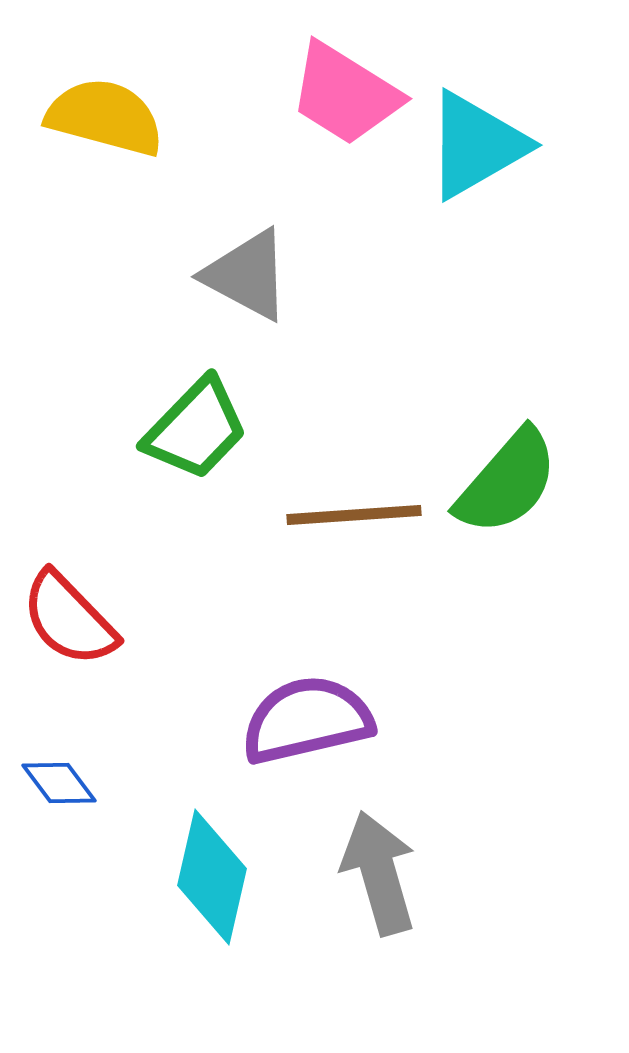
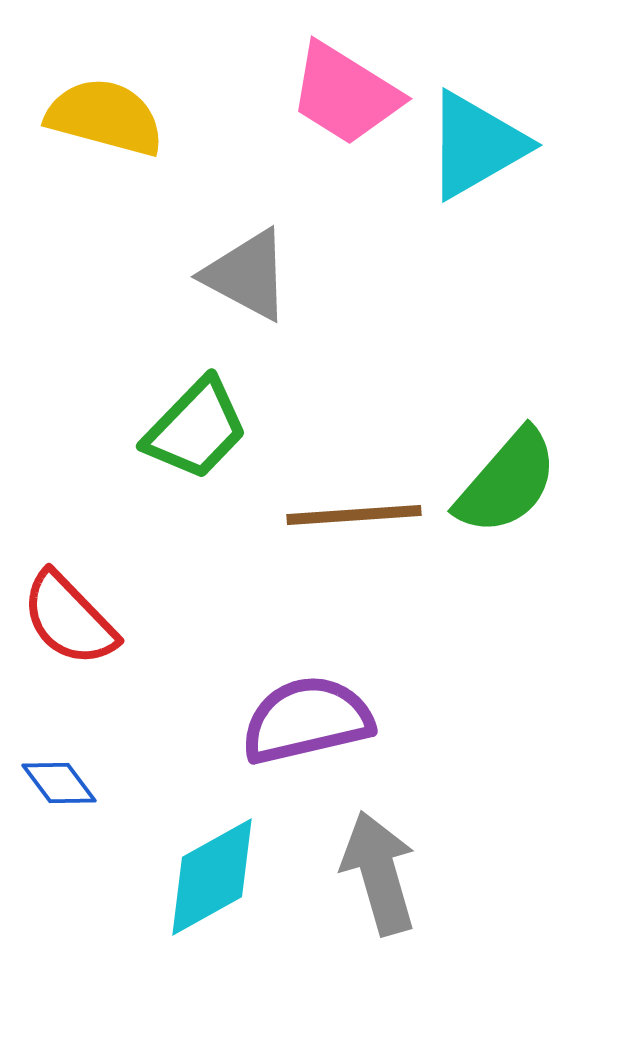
cyan diamond: rotated 48 degrees clockwise
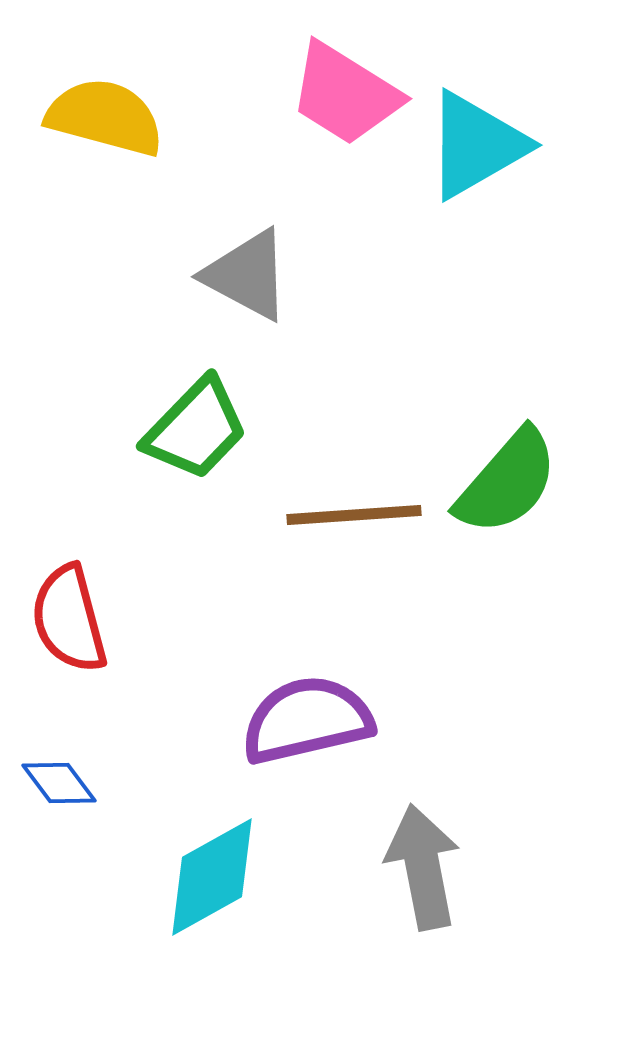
red semicircle: rotated 29 degrees clockwise
gray arrow: moved 44 px right, 6 px up; rotated 5 degrees clockwise
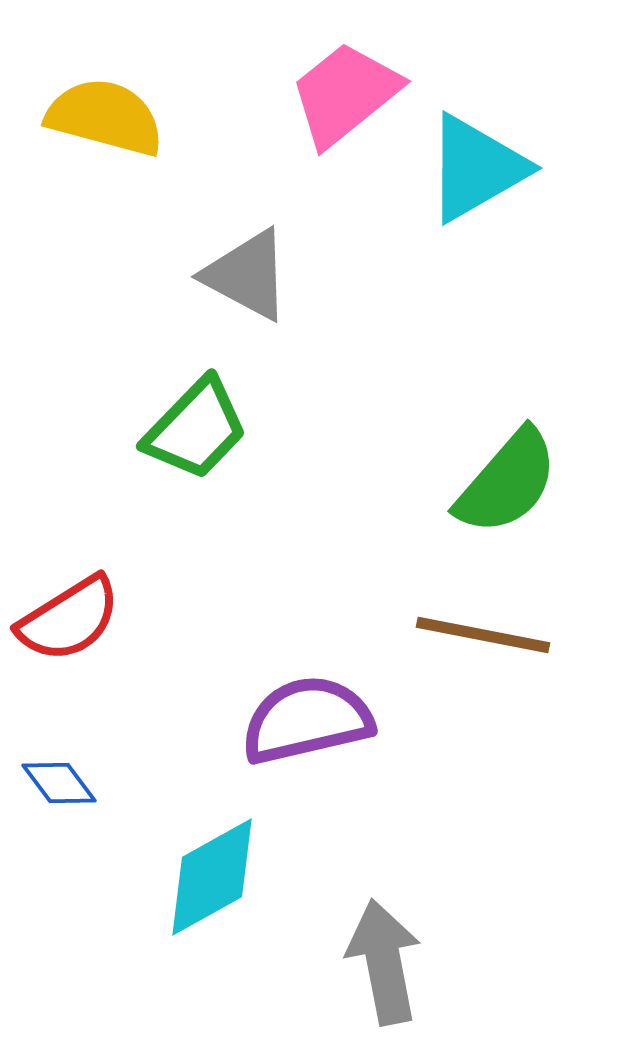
pink trapezoid: rotated 109 degrees clockwise
cyan triangle: moved 23 px down
brown line: moved 129 px right, 120 px down; rotated 15 degrees clockwise
red semicircle: rotated 107 degrees counterclockwise
gray arrow: moved 39 px left, 95 px down
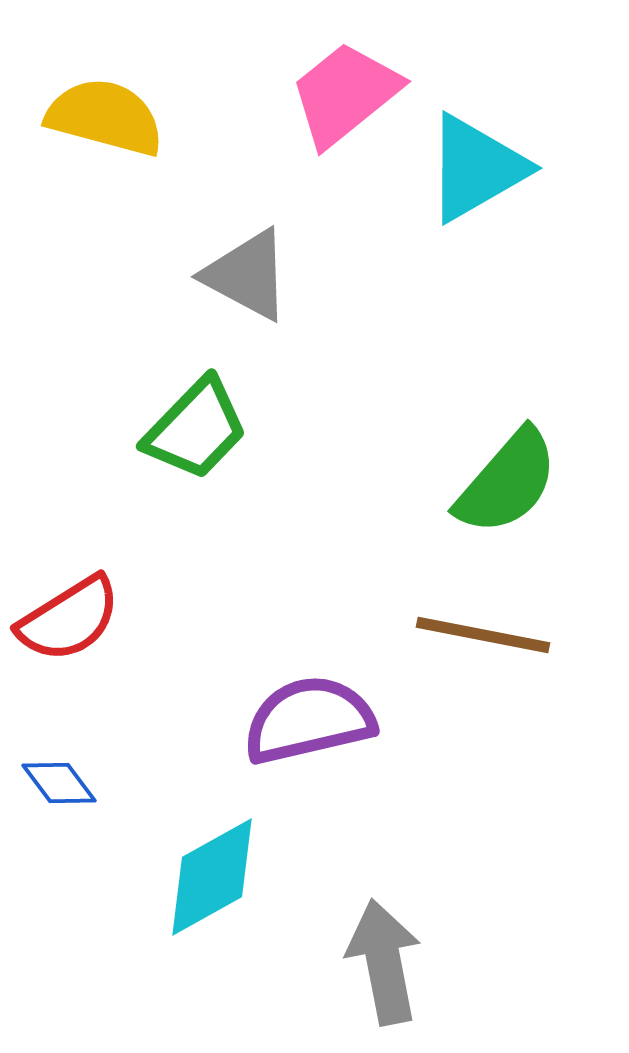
purple semicircle: moved 2 px right
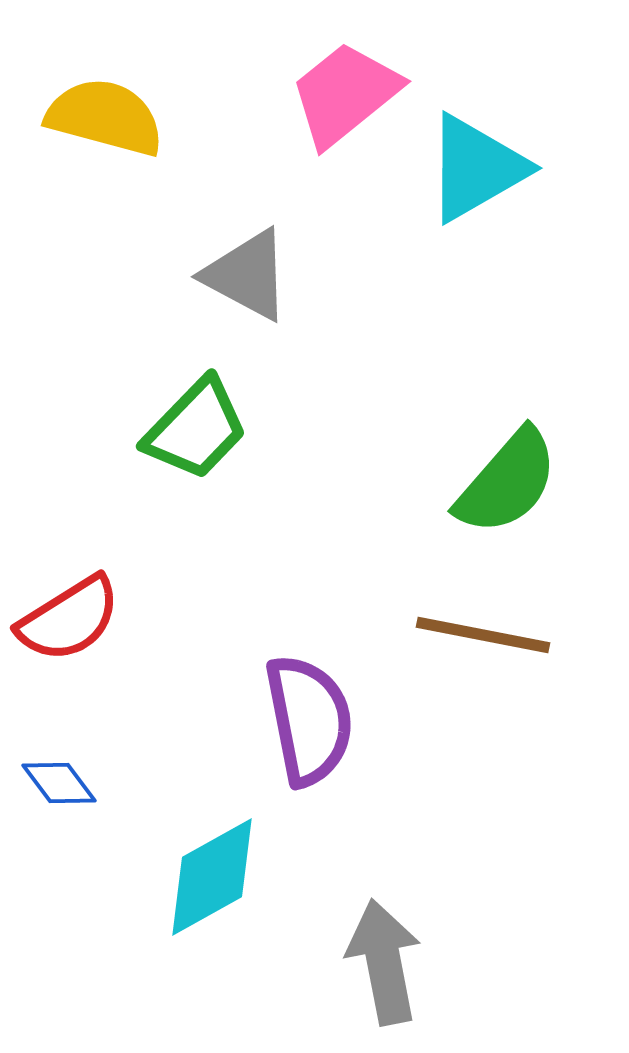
purple semicircle: rotated 92 degrees clockwise
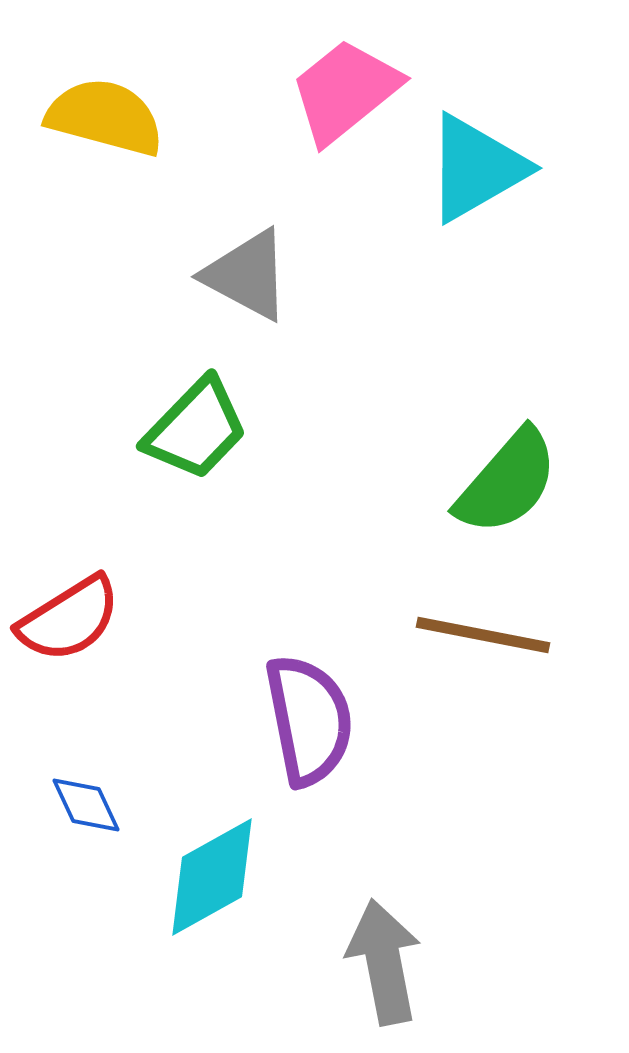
pink trapezoid: moved 3 px up
blue diamond: moved 27 px right, 22 px down; rotated 12 degrees clockwise
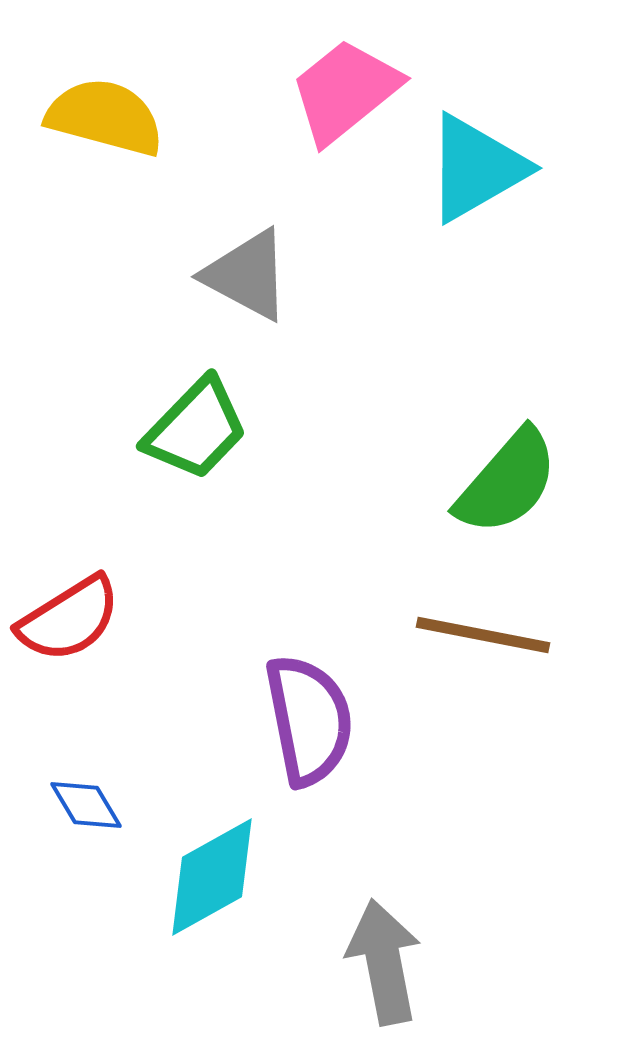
blue diamond: rotated 6 degrees counterclockwise
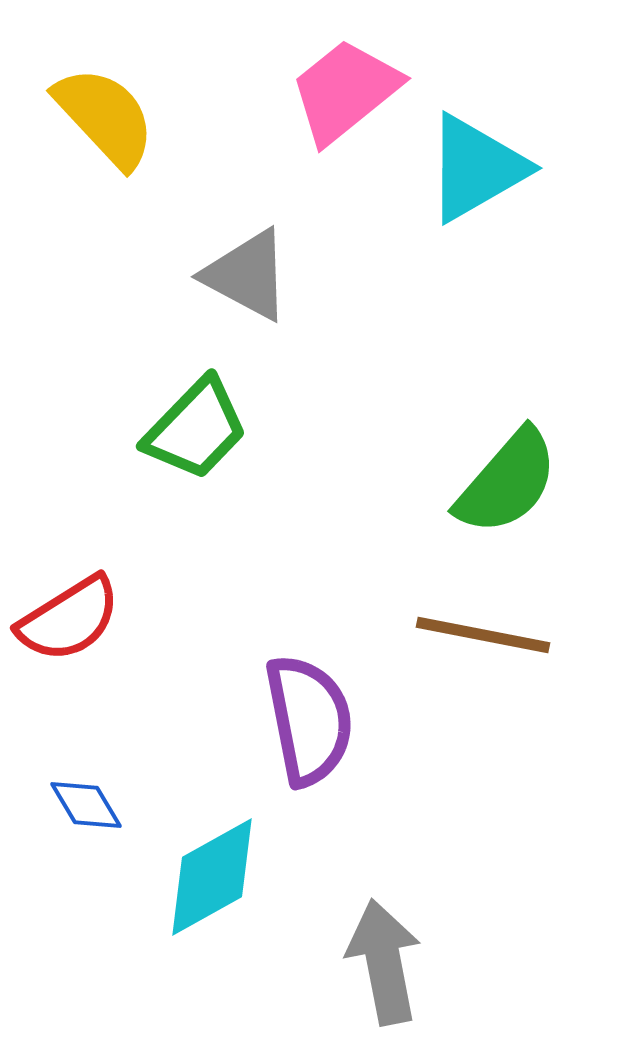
yellow semicircle: rotated 32 degrees clockwise
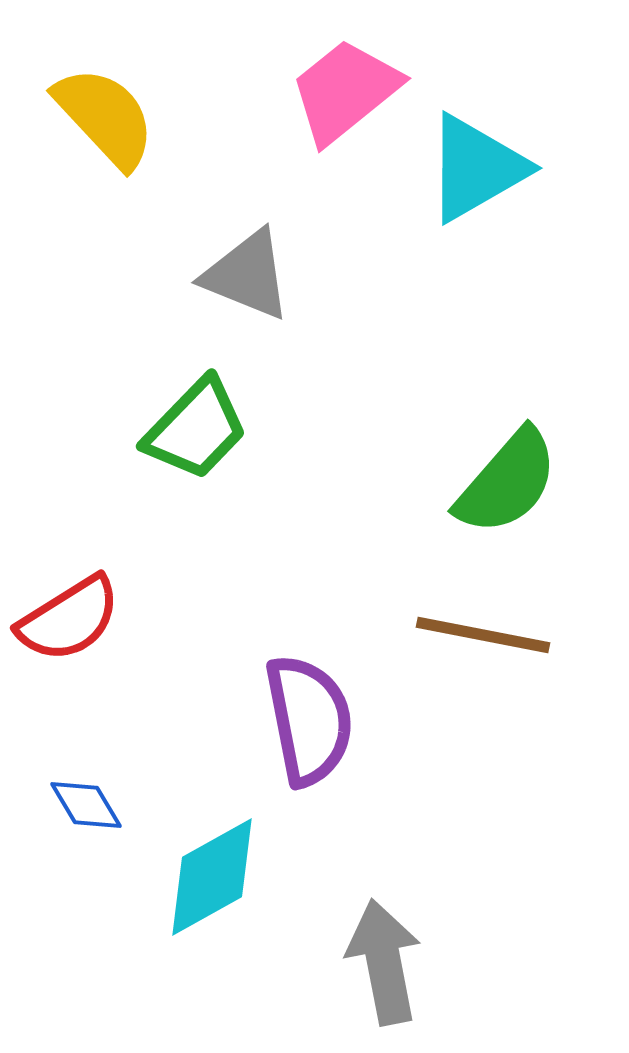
gray triangle: rotated 6 degrees counterclockwise
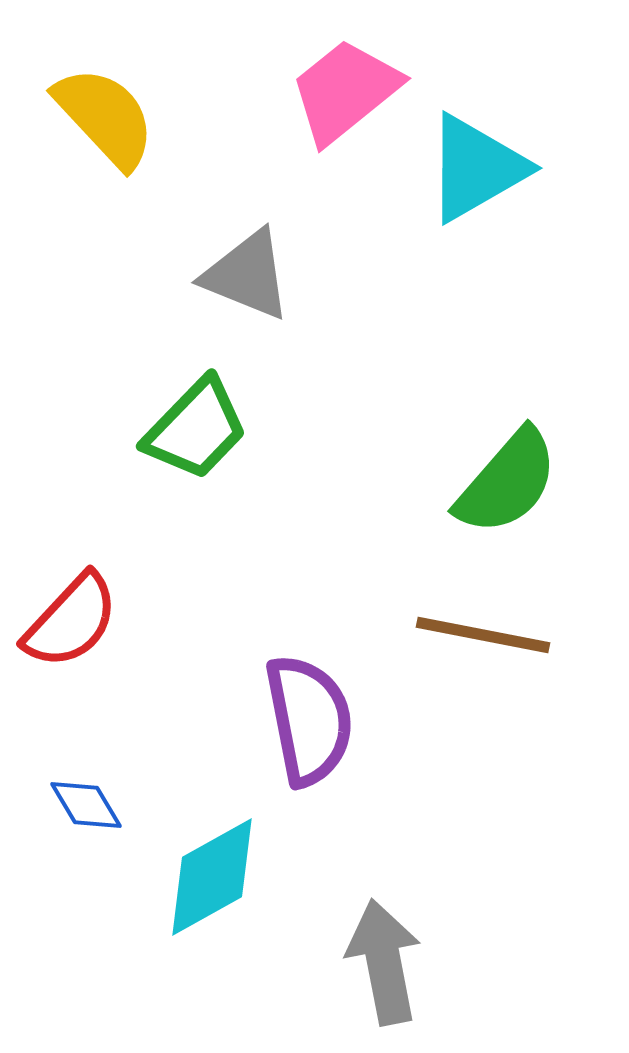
red semicircle: moved 2 px right, 2 px down; rotated 15 degrees counterclockwise
